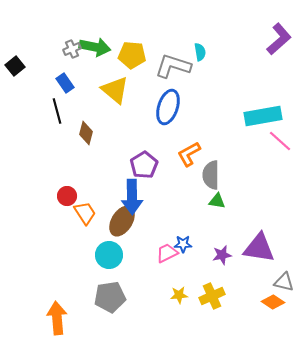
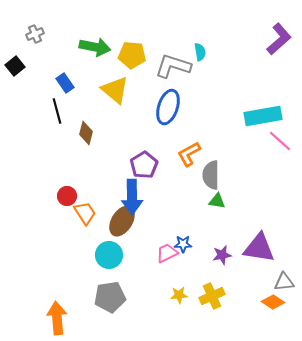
gray cross: moved 37 px left, 15 px up
gray triangle: rotated 20 degrees counterclockwise
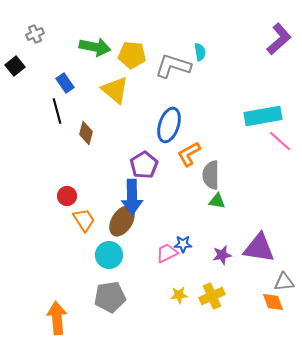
blue ellipse: moved 1 px right, 18 px down
orange trapezoid: moved 1 px left, 7 px down
orange diamond: rotated 35 degrees clockwise
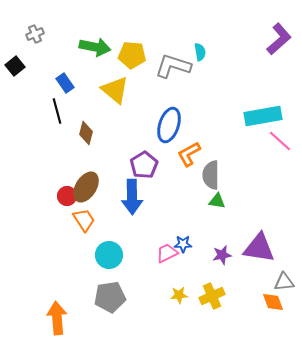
brown ellipse: moved 36 px left, 34 px up
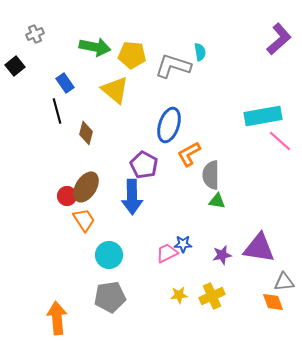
purple pentagon: rotated 12 degrees counterclockwise
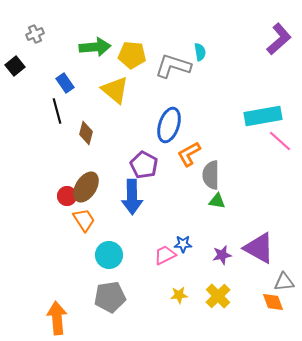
green arrow: rotated 16 degrees counterclockwise
purple triangle: rotated 20 degrees clockwise
pink trapezoid: moved 2 px left, 2 px down
yellow cross: moved 6 px right; rotated 20 degrees counterclockwise
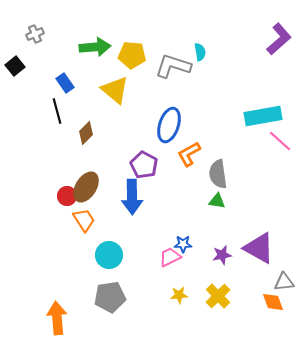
brown diamond: rotated 30 degrees clockwise
gray semicircle: moved 7 px right, 1 px up; rotated 8 degrees counterclockwise
pink trapezoid: moved 5 px right, 2 px down
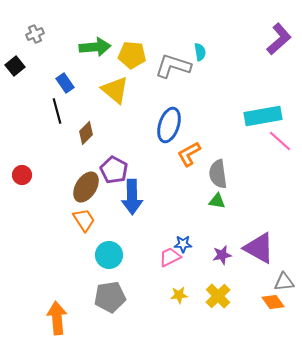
purple pentagon: moved 30 px left, 5 px down
red circle: moved 45 px left, 21 px up
orange diamond: rotated 15 degrees counterclockwise
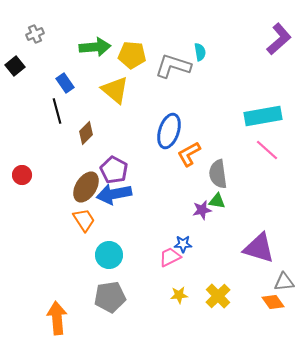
blue ellipse: moved 6 px down
pink line: moved 13 px left, 9 px down
blue arrow: moved 18 px left, 3 px up; rotated 80 degrees clockwise
purple triangle: rotated 12 degrees counterclockwise
purple star: moved 20 px left, 45 px up
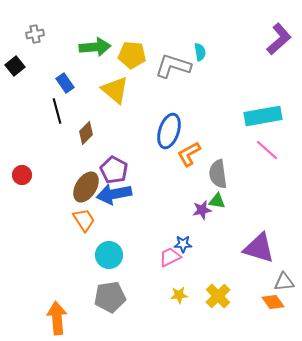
gray cross: rotated 12 degrees clockwise
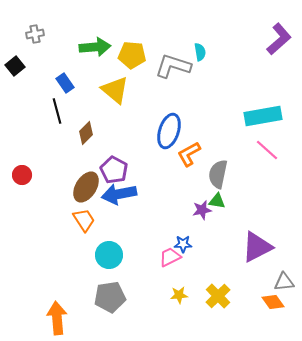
gray semicircle: rotated 20 degrees clockwise
blue arrow: moved 5 px right
purple triangle: moved 2 px left, 1 px up; rotated 44 degrees counterclockwise
